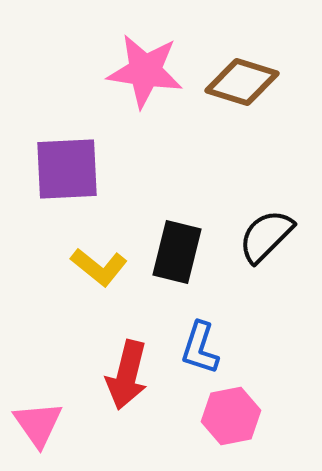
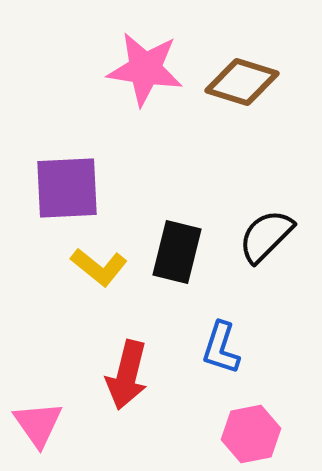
pink star: moved 2 px up
purple square: moved 19 px down
blue L-shape: moved 21 px right
pink hexagon: moved 20 px right, 18 px down
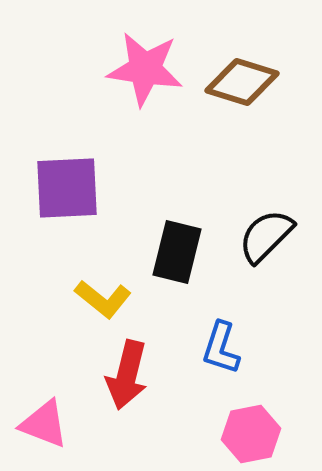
yellow L-shape: moved 4 px right, 32 px down
pink triangle: moved 6 px right; rotated 34 degrees counterclockwise
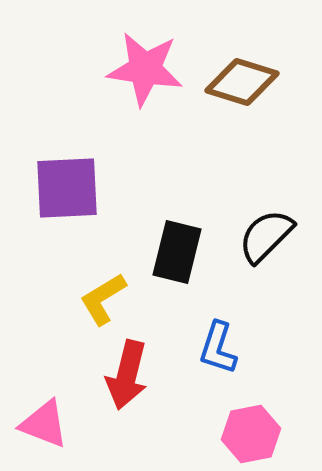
yellow L-shape: rotated 110 degrees clockwise
blue L-shape: moved 3 px left
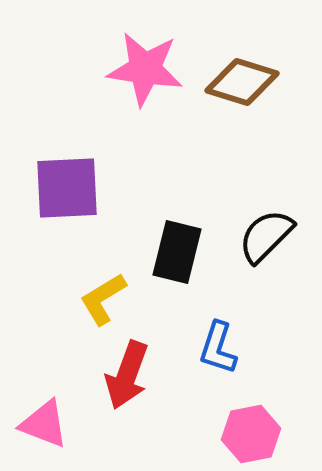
red arrow: rotated 6 degrees clockwise
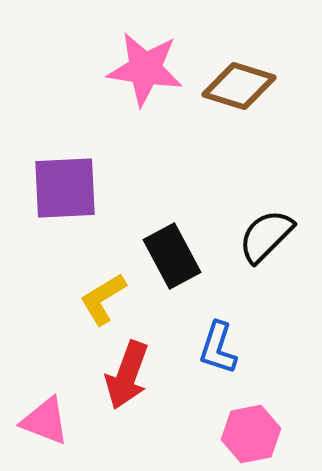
brown diamond: moved 3 px left, 4 px down
purple square: moved 2 px left
black rectangle: moved 5 px left, 4 px down; rotated 42 degrees counterclockwise
pink triangle: moved 1 px right, 3 px up
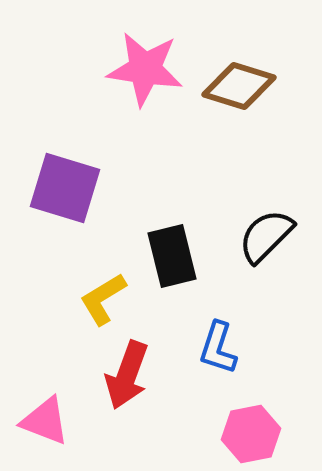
purple square: rotated 20 degrees clockwise
black rectangle: rotated 14 degrees clockwise
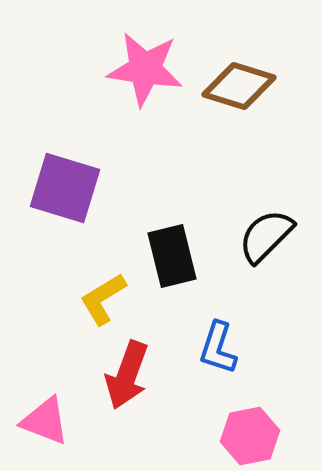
pink hexagon: moved 1 px left, 2 px down
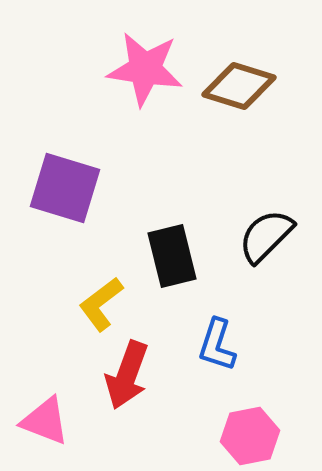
yellow L-shape: moved 2 px left, 5 px down; rotated 6 degrees counterclockwise
blue L-shape: moved 1 px left, 3 px up
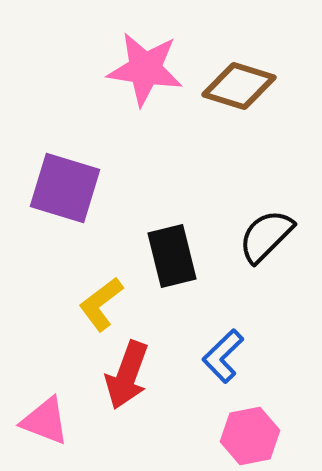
blue L-shape: moved 6 px right, 11 px down; rotated 28 degrees clockwise
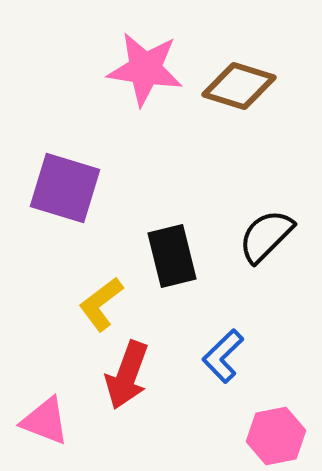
pink hexagon: moved 26 px right
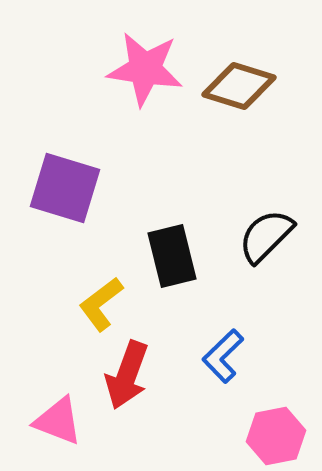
pink triangle: moved 13 px right
